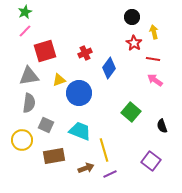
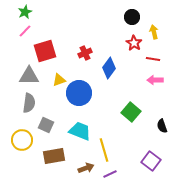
gray triangle: rotated 10 degrees clockwise
pink arrow: rotated 35 degrees counterclockwise
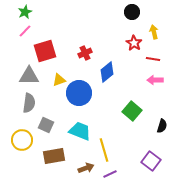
black circle: moved 5 px up
blue diamond: moved 2 px left, 4 px down; rotated 15 degrees clockwise
green square: moved 1 px right, 1 px up
black semicircle: rotated 144 degrees counterclockwise
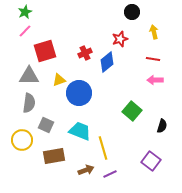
red star: moved 14 px left, 4 px up; rotated 21 degrees clockwise
blue diamond: moved 10 px up
yellow line: moved 1 px left, 2 px up
brown arrow: moved 2 px down
